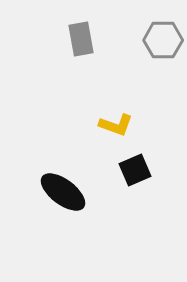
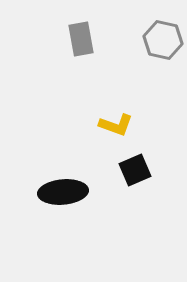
gray hexagon: rotated 12 degrees clockwise
black ellipse: rotated 42 degrees counterclockwise
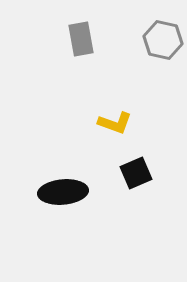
yellow L-shape: moved 1 px left, 2 px up
black square: moved 1 px right, 3 px down
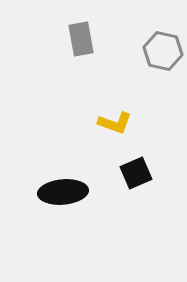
gray hexagon: moved 11 px down
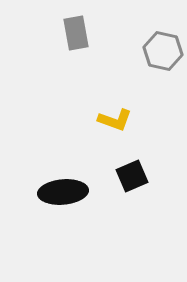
gray rectangle: moved 5 px left, 6 px up
yellow L-shape: moved 3 px up
black square: moved 4 px left, 3 px down
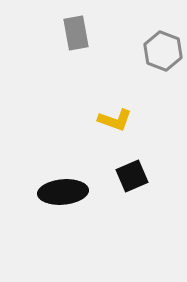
gray hexagon: rotated 9 degrees clockwise
